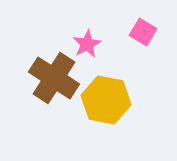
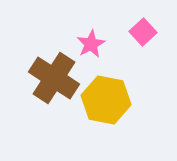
pink square: rotated 16 degrees clockwise
pink star: moved 4 px right
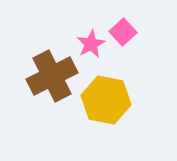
pink square: moved 20 px left
brown cross: moved 2 px left, 2 px up; rotated 30 degrees clockwise
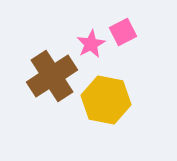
pink square: rotated 16 degrees clockwise
brown cross: rotated 6 degrees counterclockwise
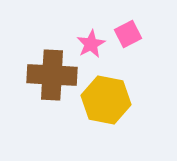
pink square: moved 5 px right, 2 px down
brown cross: moved 1 px up; rotated 36 degrees clockwise
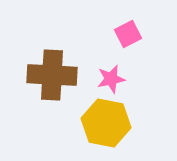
pink star: moved 20 px right, 35 px down; rotated 16 degrees clockwise
yellow hexagon: moved 23 px down
